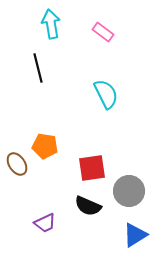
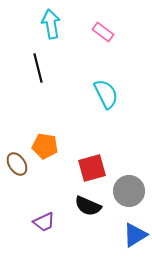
red square: rotated 8 degrees counterclockwise
purple trapezoid: moved 1 px left, 1 px up
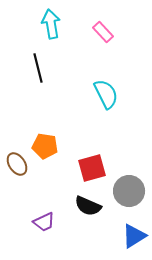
pink rectangle: rotated 10 degrees clockwise
blue triangle: moved 1 px left, 1 px down
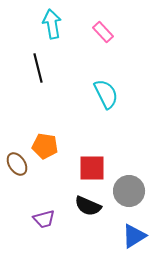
cyan arrow: moved 1 px right
red square: rotated 16 degrees clockwise
purple trapezoid: moved 3 px up; rotated 10 degrees clockwise
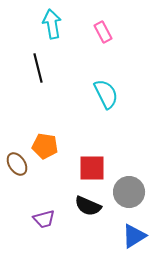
pink rectangle: rotated 15 degrees clockwise
gray circle: moved 1 px down
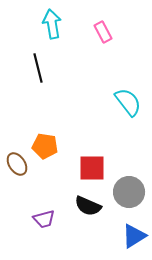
cyan semicircle: moved 22 px right, 8 px down; rotated 12 degrees counterclockwise
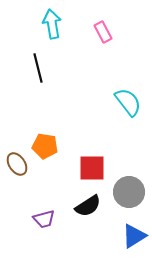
black semicircle: rotated 56 degrees counterclockwise
